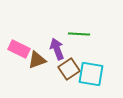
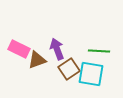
green line: moved 20 px right, 17 px down
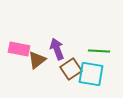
pink rectangle: rotated 15 degrees counterclockwise
brown triangle: rotated 18 degrees counterclockwise
brown square: moved 2 px right
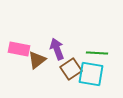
green line: moved 2 px left, 2 px down
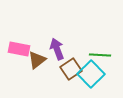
green line: moved 3 px right, 2 px down
cyan square: rotated 36 degrees clockwise
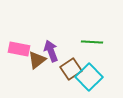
purple arrow: moved 6 px left, 2 px down
green line: moved 8 px left, 13 px up
cyan square: moved 2 px left, 3 px down
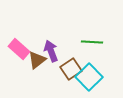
pink rectangle: rotated 30 degrees clockwise
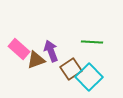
brown triangle: moved 1 px left; rotated 18 degrees clockwise
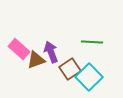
purple arrow: moved 1 px down
brown square: moved 1 px left
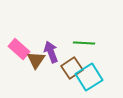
green line: moved 8 px left, 1 px down
brown triangle: rotated 36 degrees counterclockwise
brown square: moved 2 px right, 1 px up
cyan square: rotated 12 degrees clockwise
